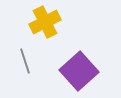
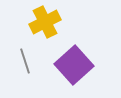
purple square: moved 5 px left, 6 px up
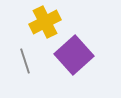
purple square: moved 10 px up
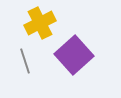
yellow cross: moved 5 px left, 1 px down
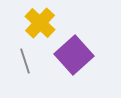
yellow cross: rotated 20 degrees counterclockwise
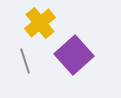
yellow cross: rotated 8 degrees clockwise
